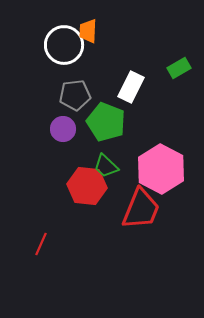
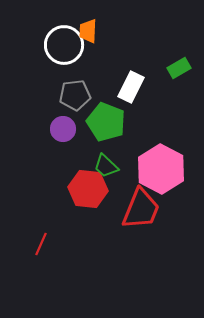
red hexagon: moved 1 px right, 3 px down
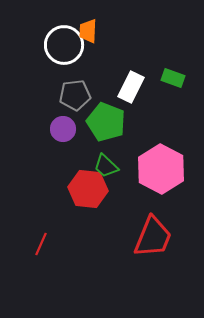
green rectangle: moved 6 px left, 10 px down; rotated 50 degrees clockwise
red trapezoid: moved 12 px right, 28 px down
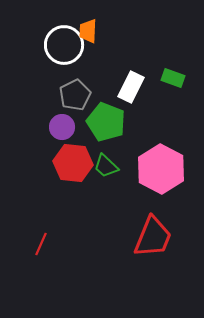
gray pentagon: rotated 20 degrees counterclockwise
purple circle: moved 1 px left, 2 px up
red hexagon: moved 15 px left, 26 px up
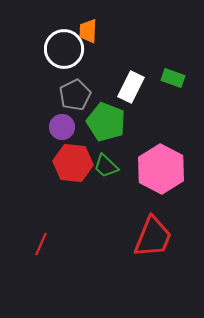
white circle: moved 4 px down
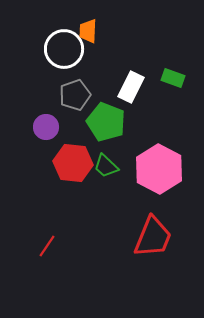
gray pentagon: rotated 8 degrees clockwise
purple circle: moved 16 px left
pink hexagon: moved 2 px left
red line: moved 6 px right, 2 px down; rotated 10 degrees clockwise
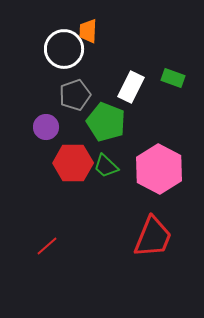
red hexagon: rotated 6 degrees counterclockwise
red line: rotated 15 degrees clockwise
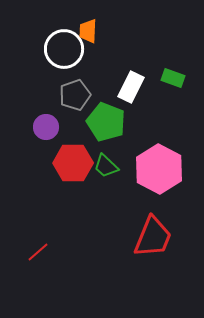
red line: moved 9 px left, 6 px down
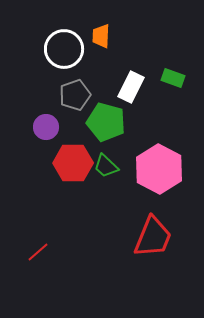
orange trapezoid: moved 13 px right, 5 px down
green pentagon: rotated 6 degrees counterclockwise
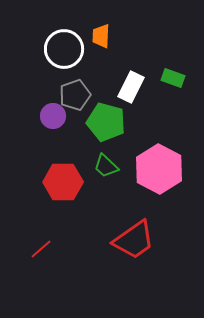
purple circle: moved 7 px right, 11 px up
red hexagon: moved 10 px left, 19 px down
red trapezoid: moved 19 px left, 3 px down; rotated 33 degrees clockwise
red line: moved 3 px right, 3 px up
